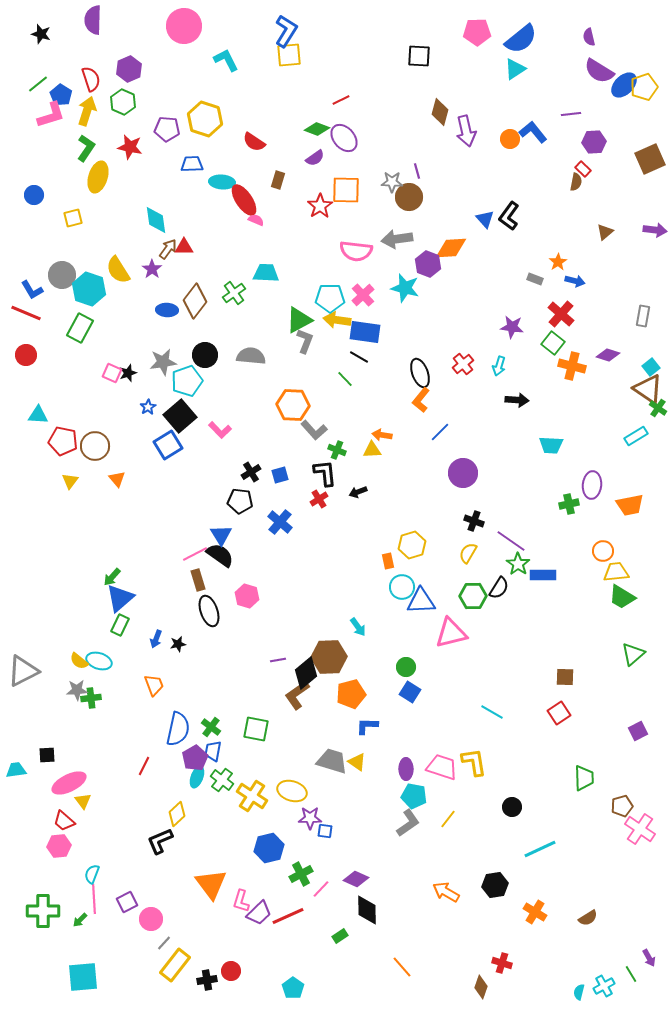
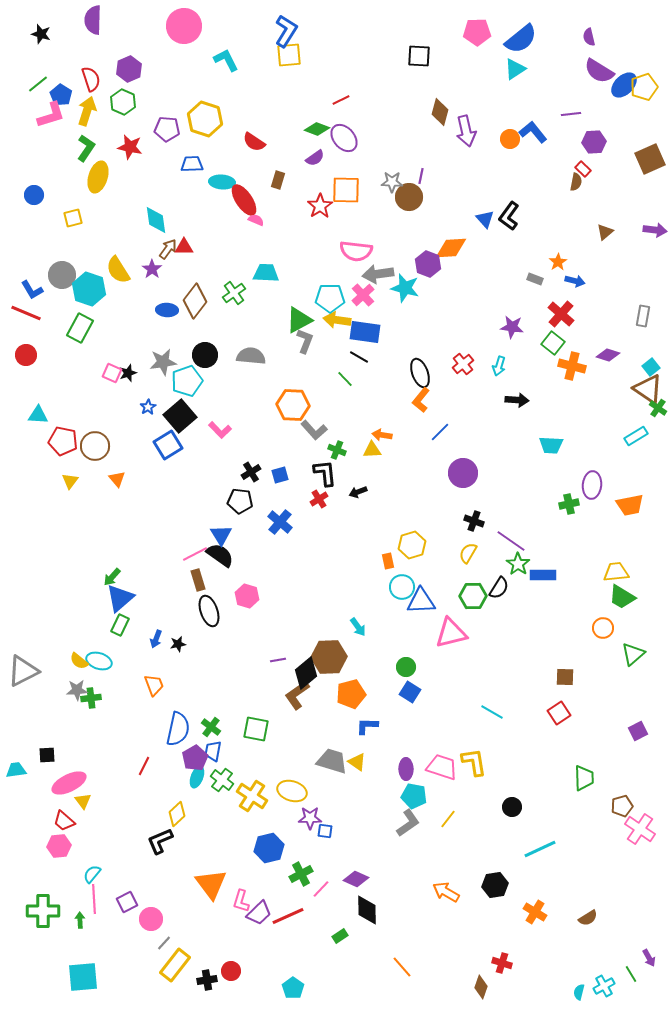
purple line at (417, 171): moved 4 px right, 5 px down; rotated 28 degrees clockwise
gray arrow at (397, 239): moved 19 px left, 35 px down
orange circle at (603, 551): moved 77 px down
cyan semicircle at (92, 874): rotated 18 degrees clockwise
green arrow at (80, 920): rotated 133 degrees clockwise
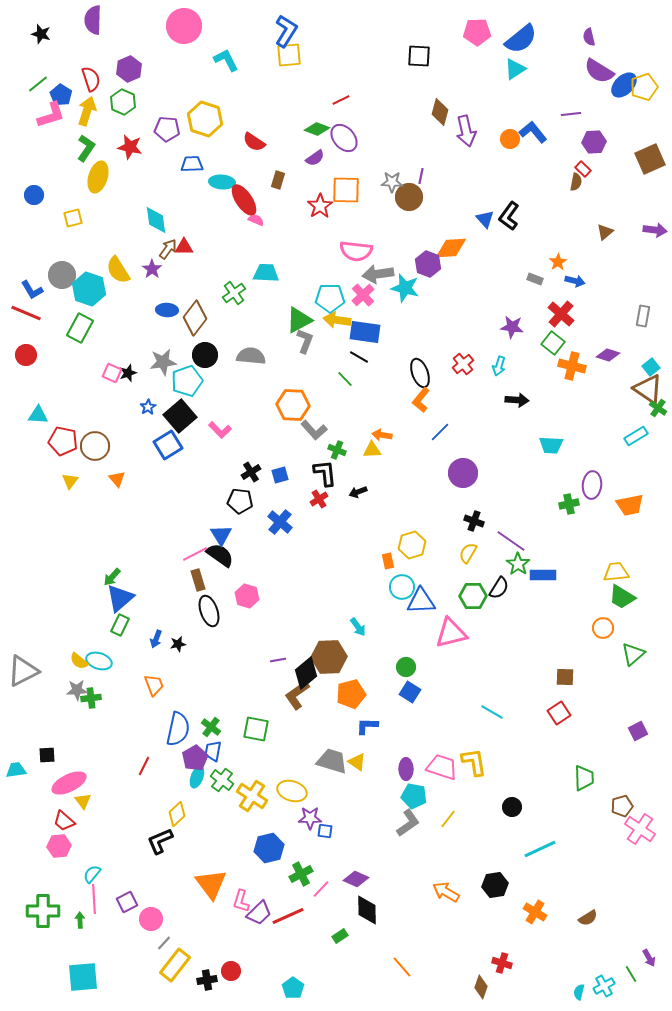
brown diamond at (195, 301): moved 17 px down
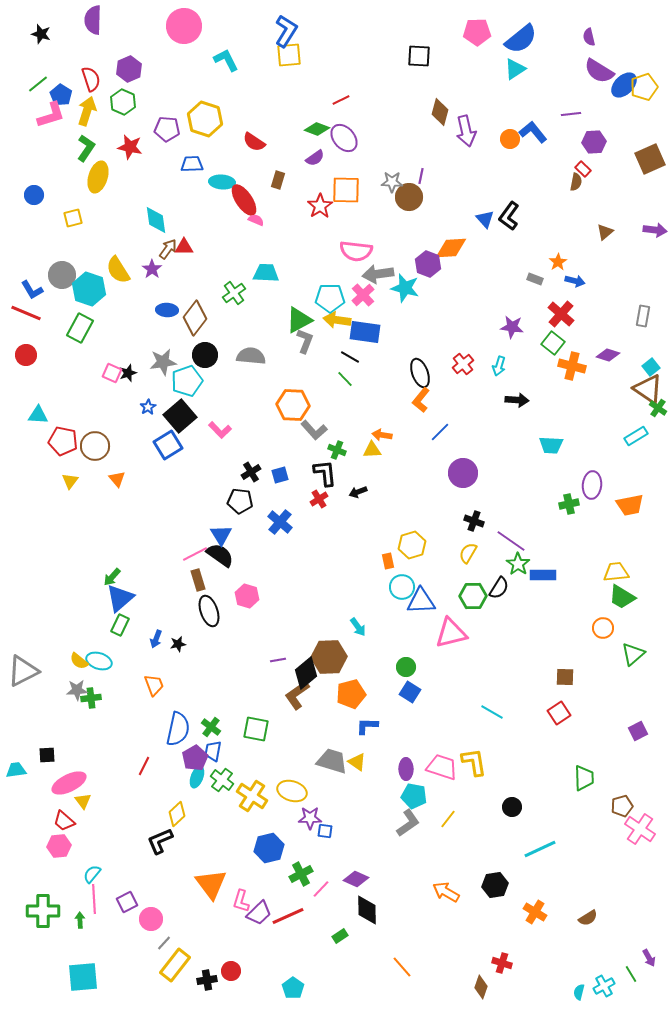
black line at (359, 357): moved 9 px left
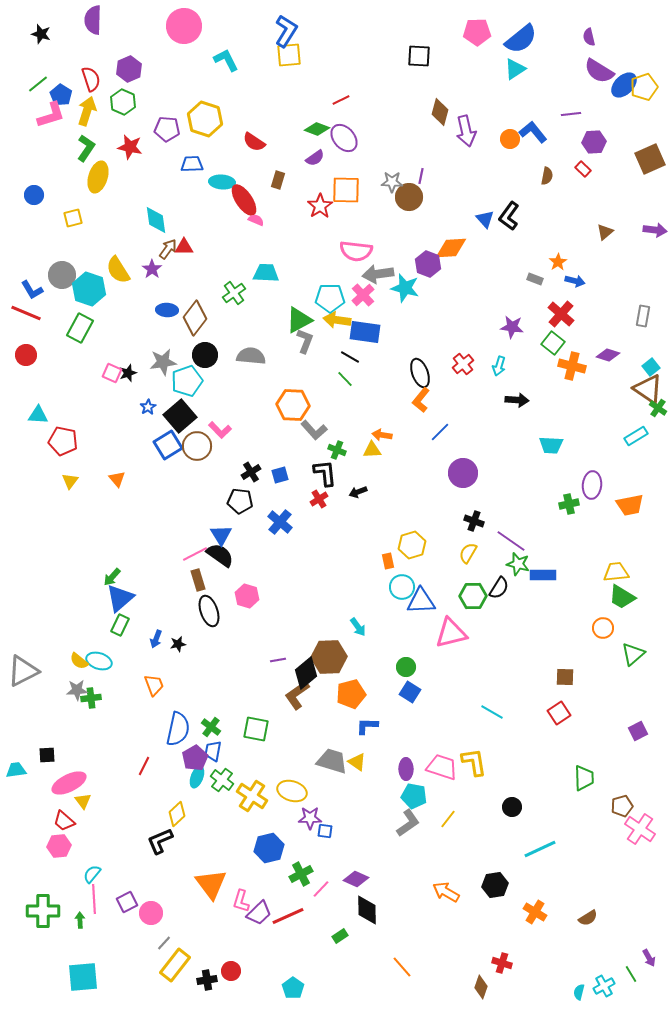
brown semicircle at (576, 182): moved 29 px left, 6 px up
brown circle at (95, 446): moved 102 px right
green star at (518, 564): rotated 20 degrees counterclockwise
pink circle at (151, 919): moved 6 px up
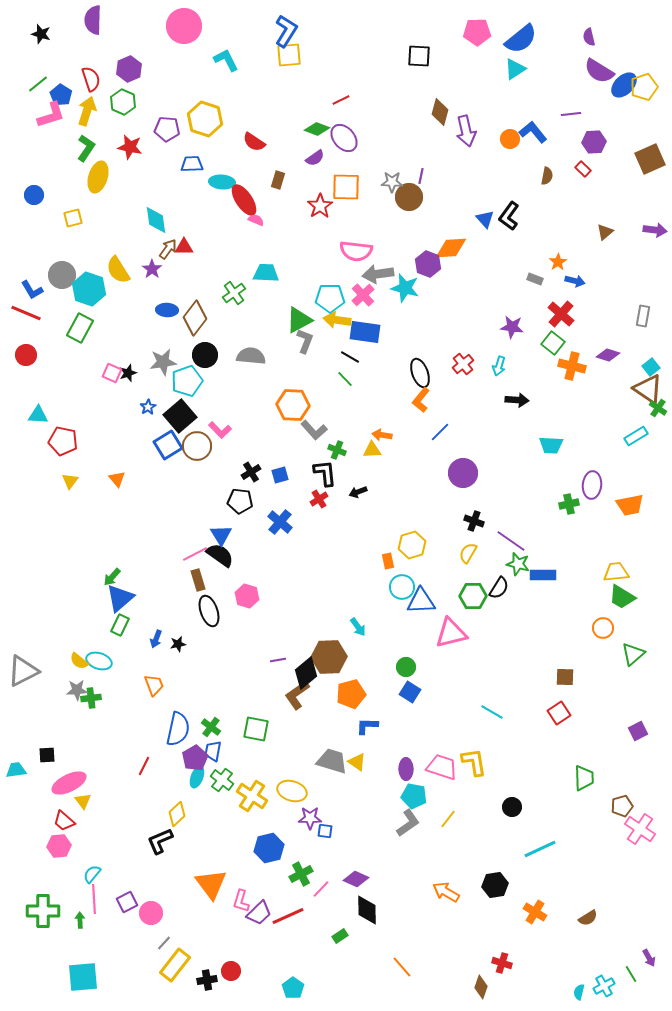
orange square at (346, 190): moved 3 px up
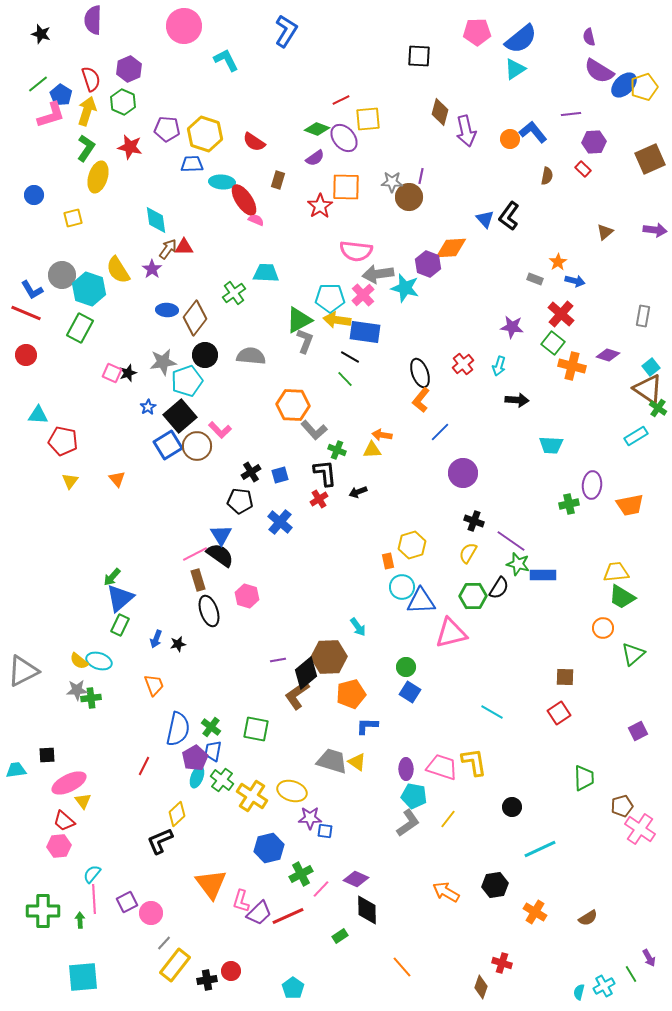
yellow square at (289, 55): moved 79 px right, 64 px down
yellow hexagon at (205, 119): moved 15 px down
